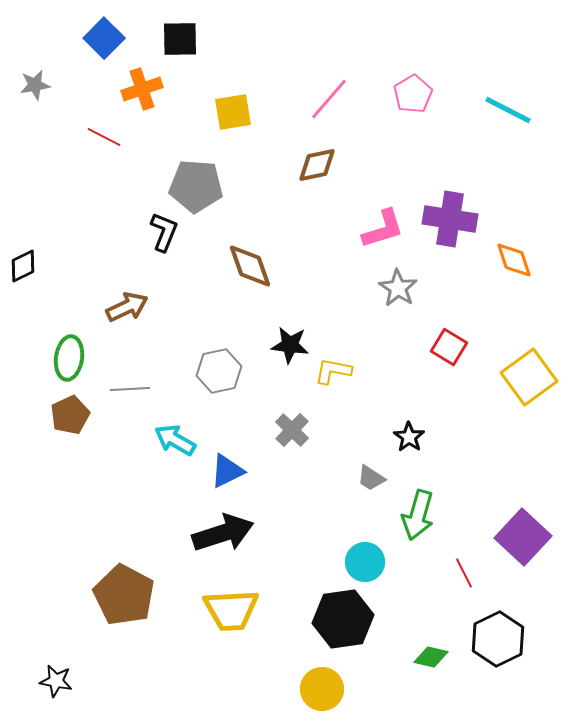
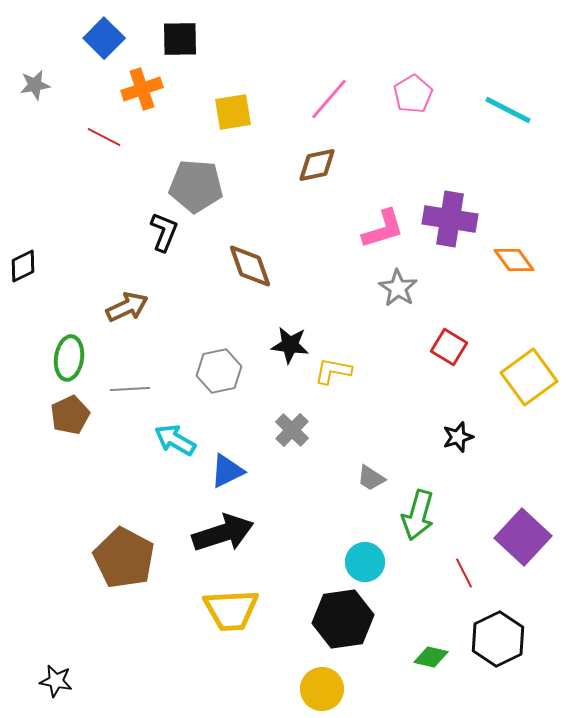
orange diamond at (514, 260): rotated 18 degrees counterclockwise
black star at (409, 437): moved 49 px right; rotated 20 degrees clockwise
brown pentagon at (124, 595): moved 37 px up
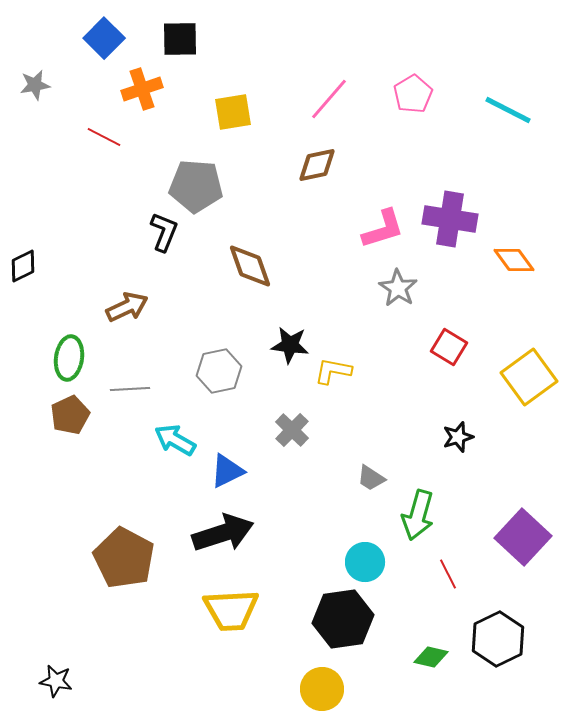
red line at (464, 573): moved 16 px left, 1 px down
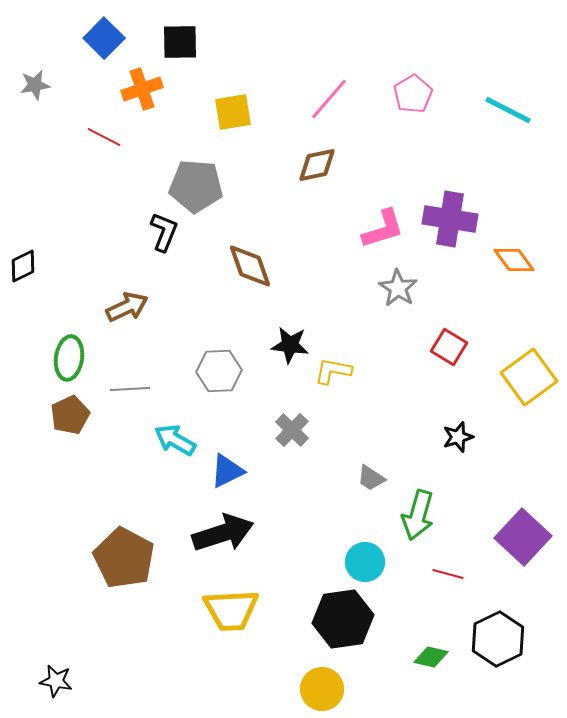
black square at (180, 39): moved 3 px down
gray hexagon at (219, 371): rotated 9 degrees clockwise
red line at (448, 574): rotated 48 degrees counterclockwise
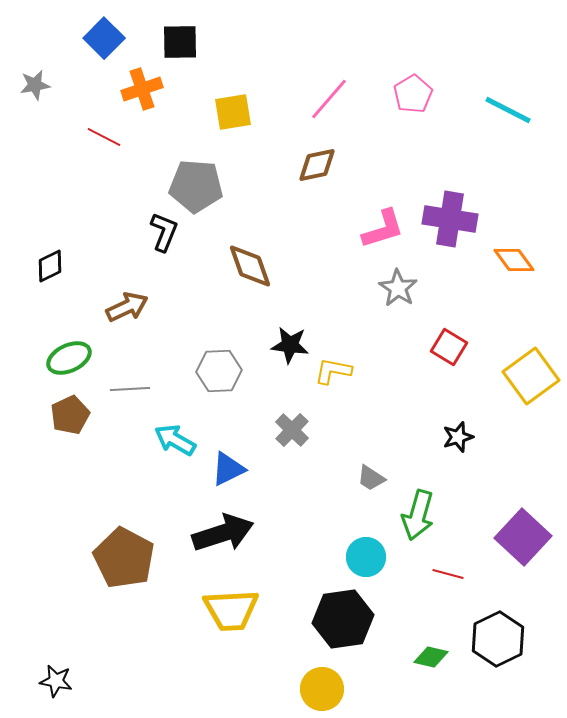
black diamond at (23, 266): moved 27 px right
green ellipse at (69, 358): rotated 57 degrees clockwise
yellow square at (529, 377): moved 2 px right, 1 px up
blue triangle at (227, 471): moved 1 px right, 2 px up
cyan circle at (365, 562): moved 1 px right, 5 px up
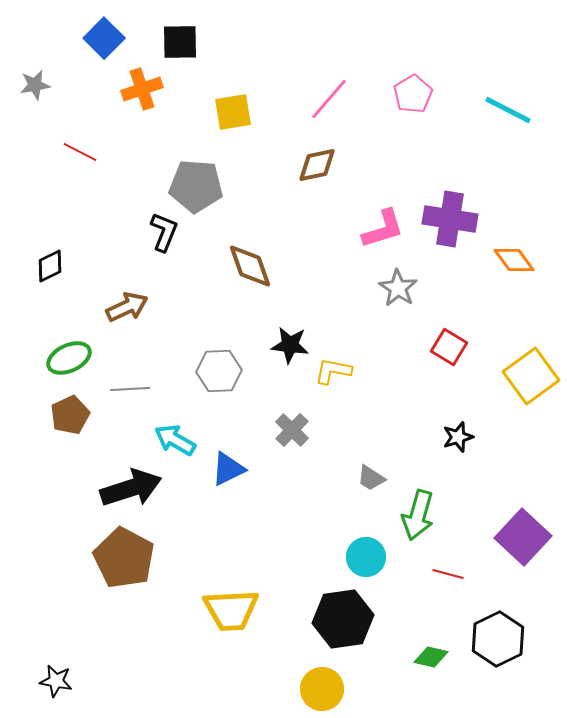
red line at (104, 137): moved 24 px left, 15 px down
black arrow at (223, 533): moved 92 px left, 45 px up
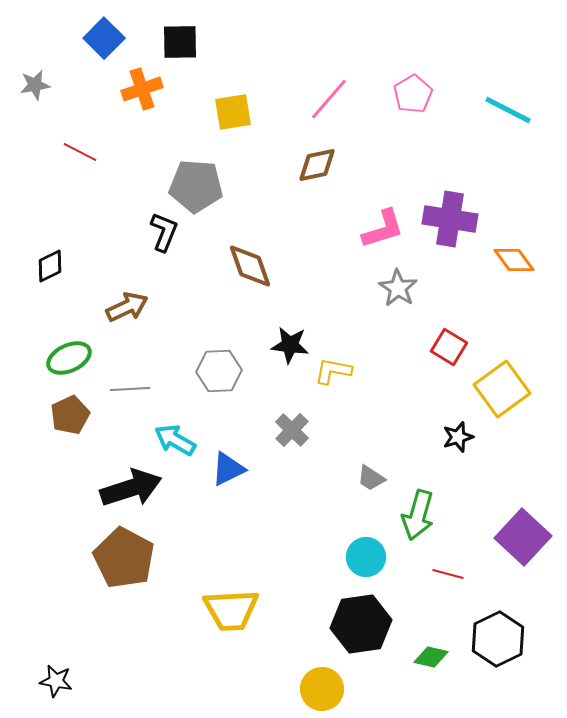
yellow square at (531, 376): moved 29 px left, 13 px down
black hexagon at (343, 619): moved 18 px right, 5 px down
